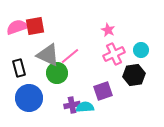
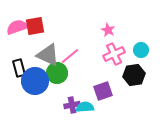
blue circle: moved 6 px right, 17 px up
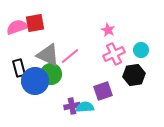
red square: moved 3 px up
green circle: moved 6 px left, 1 px down
purple cross: moved 1 px down
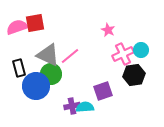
pink cross: moved 9 px right
blue circle: moved 1 px right, 5 px down
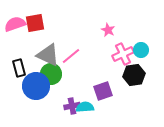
pink semicircle: moved 2 px left, 3 px up
pink line: moved 1 px right
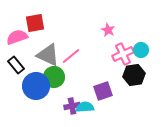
pink semicircle: moved 2 px right, 13 px down
black rectangle: moved 3 px left, 3 px up; rotated 24 degrees counterclockwise
green circle: moved 3 px right, 3 px down
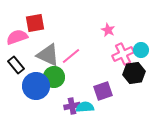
black hexagon: moved 2 px up
